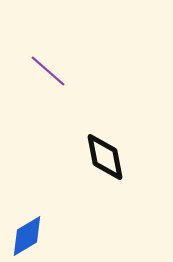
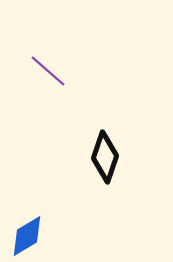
black diamond: rotated 30 degrees clockwise
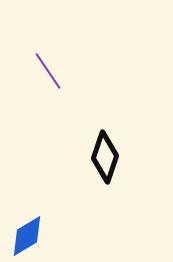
purple line: rotated 15 degrees clockwise
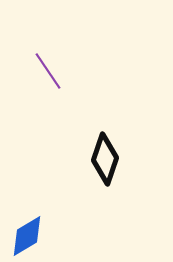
black diamond: moved 2 px down
